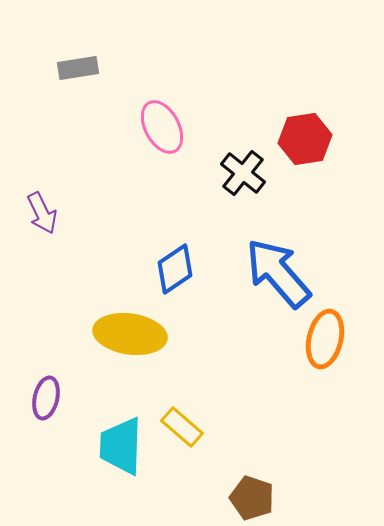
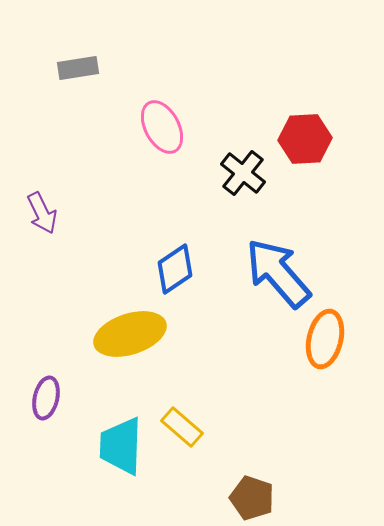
red hexagon: rotated 6 degrees clockwise
yellow ellipse: rotated 26 degrees counterclockwise
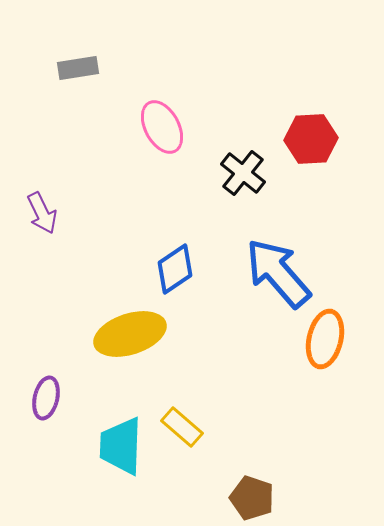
red hexagon: moved 6 px right
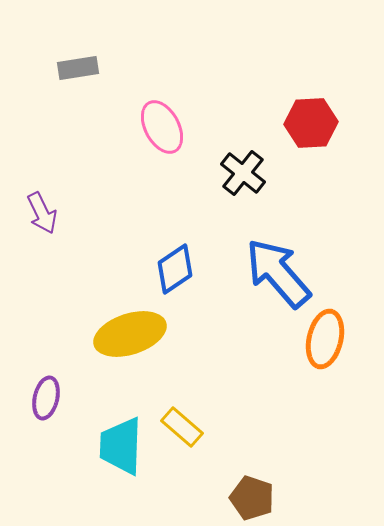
red hexagon: moved 16 px up
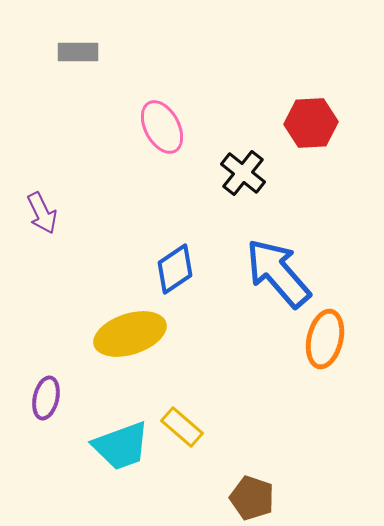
gray rectangle: moved 16 px up; rotated 9 degrees clockwise
cyan trapezoid: rotated 112 degrees counterclockwise
